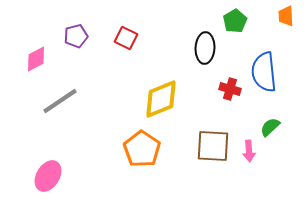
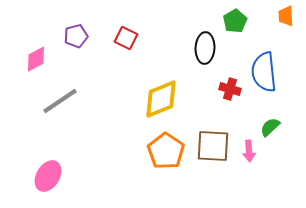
orange pentagon: moved 24 px right, 2 px down
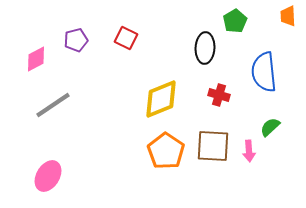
orange trapezoid: moved 2 px right
purple pentagon: moved 4 px down
red cross: moved 11 px left, 6 px down
gray line: moved 7 px left, 4 px down
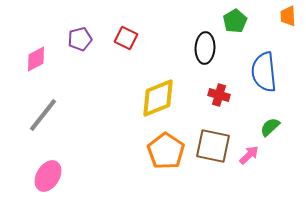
purple pentagon: moved 4 px right, 1 px up
yellow diamond: moved 3 px left, 1 px up
gray line: moved 10 px left, 10 px down; rotated 18 degrees counterclockwise
brown square: rotated 9 degrees clockwise
pink arrow: moved 4 px down; rotated 130 degrees counterclockwise
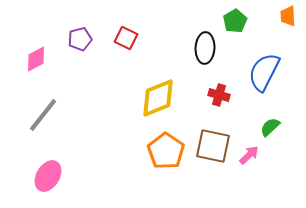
blue semicircle: rotated 33 degrees clockwise
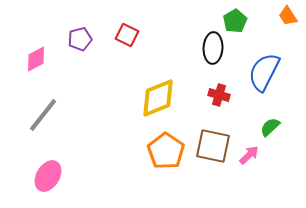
orange trapezoid: rotated 30 degrees counterclockwise
red square: moved 1 px right, 3 px up
black ellipse: moved 8 px right
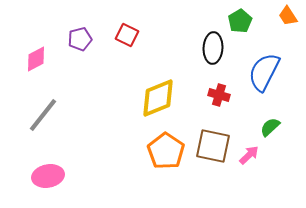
green pentagon: moved 5 px right
pink ellipse: rotated 48 degrees clockwise
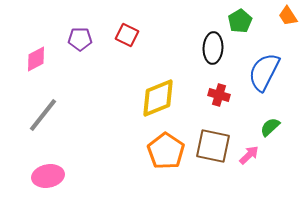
purple pentagon: rotated 15 degrees clockwise
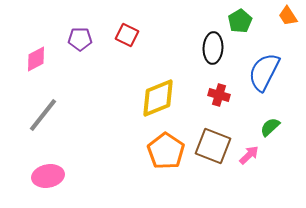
brown square: rotated 9 degrees clockwise
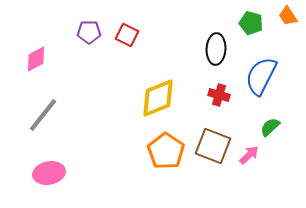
green pentagon: moved 11 px right, 2 px down; rotated 25 degrees counterclockwise
purple pentagon: moved 9 px right, 7 px up
black ellipse: moved 3 px right, 1 px down
blue semicircle: moved 3 px left, 4 px down
pink ellipse: moved 1 px right, 3 px up
